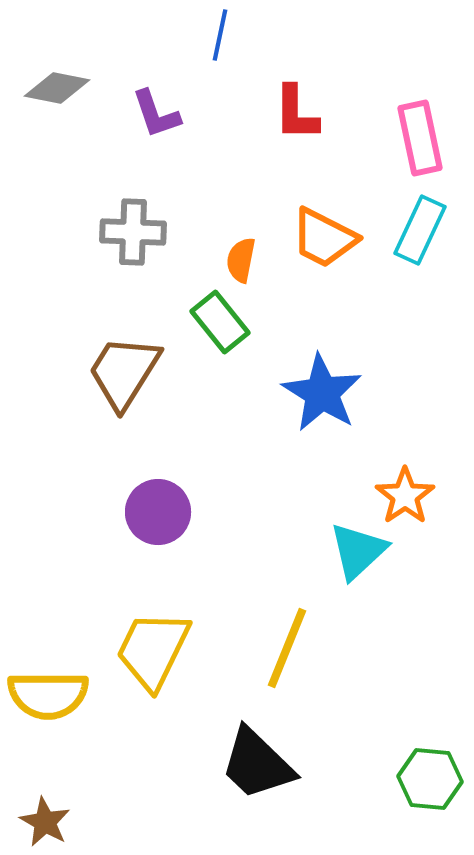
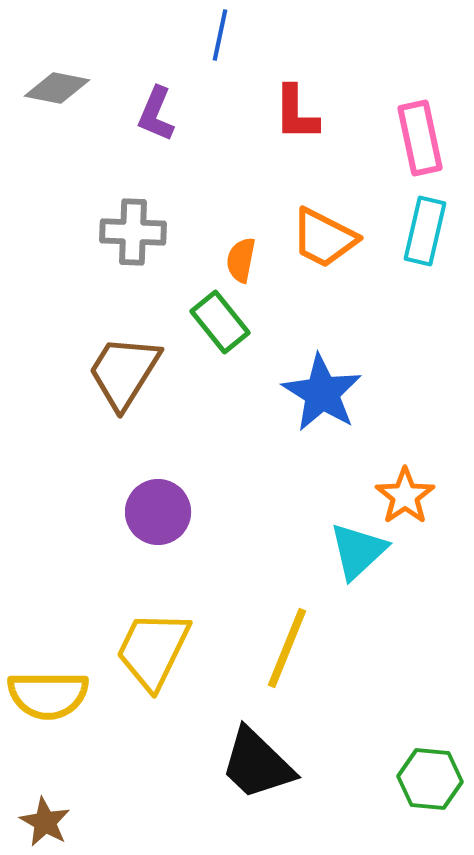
purple L-shape: rotated 42 degrees clockwise
cyan rectangle: moved 5 px right, 1 px down; rotated 12 degrees counterclockwise
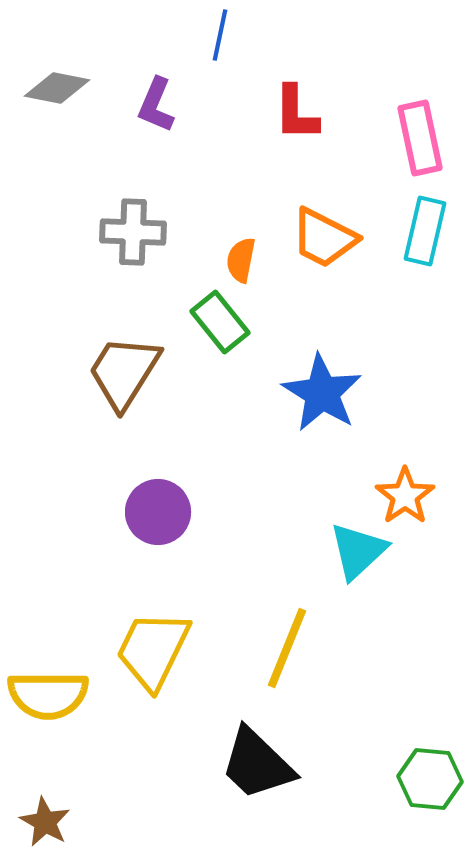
purple L-shape: moved 9 px up
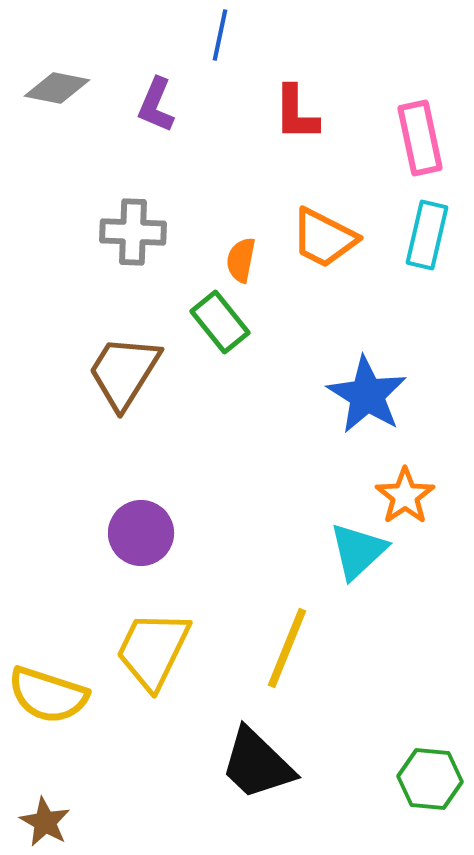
cyan rectangle: moved 2 px right, 4 px down
blue star: moved 45 px right, 2 px down
purple circle: moved 17 px left, 21 px down
yellow semicircle: rotated 18 degrees clockwise
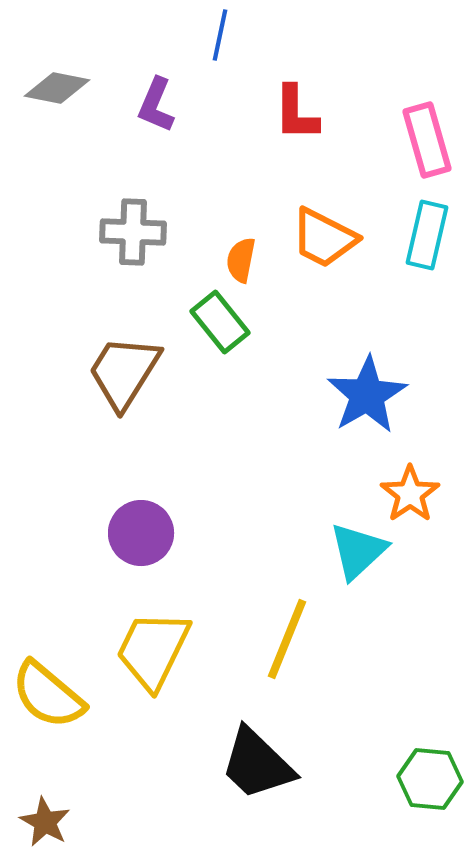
pink rectangle: moved 7 px right, 2 px down; rotated 4 degrees counterclockwise
blue star: rotated 10 degrees clockwise
orange star: moved 5 px right, 2 px up
yellow line: moved 9 px up
yellow semicircle: rotated 22 degrees clockwise
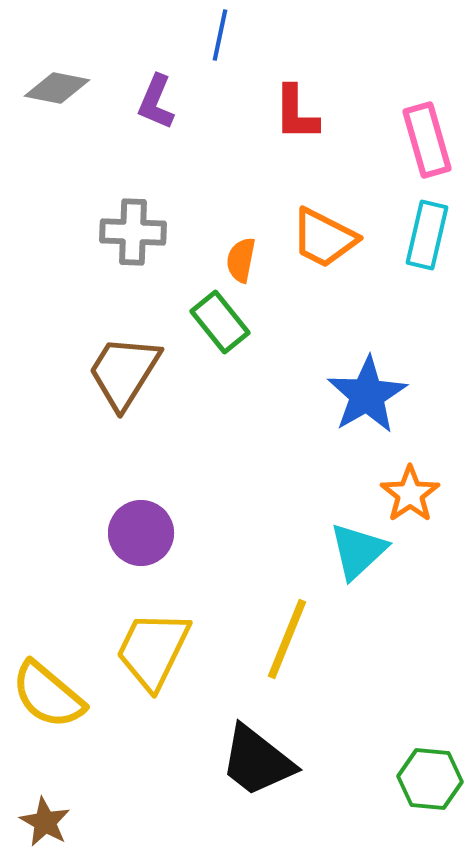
purple L-shape: moved 3 px up
black trapezoid: moved 3 px up; rotated 6 degrees counterclockwise
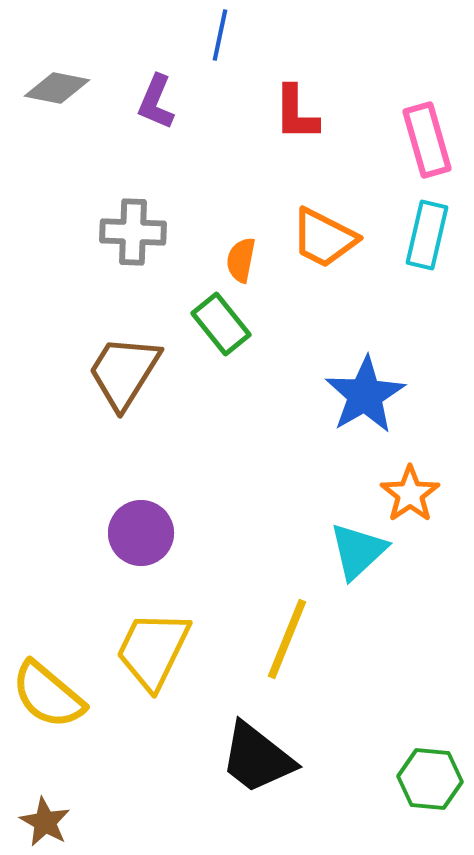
green rectangle: moved 1 px right, 2 px down
blue star: moved 2 px left
black trapezoid: moved 3 px up
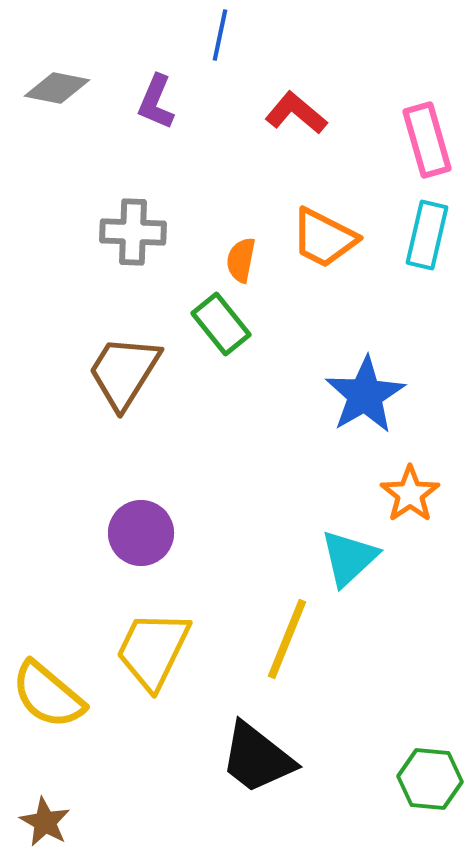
red L-shape: rotated 130 degrees clockwise
cyan triangle: moved 9 px left, 7 px down
